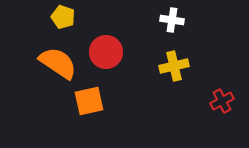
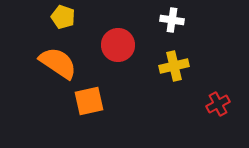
red circle: moved 12 px right, 7 px up
red cross: moved 4 px left, 3 px down
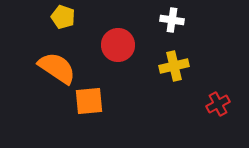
orange semicircle: moved 1 px left, 5 px down
orange square: rotated 8 degrees clockwise
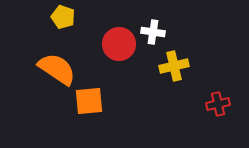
white cross: moved 19 px left, 12 px down
red circle: moved 1 px right, 1 px up
orange semicircle: moved 1 px down
red cross: rotated 15 degrees clockwise
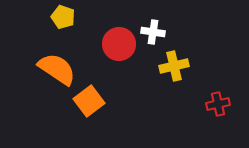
orange square: rotated 32 degrees counterclockwise
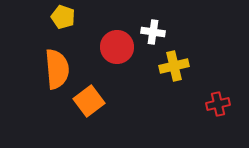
red circle: moved 2 px left, 3 px down
orange semicircle: rotated 51 degrees clockwise
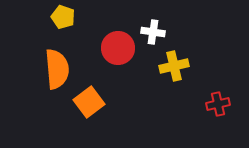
red circle: moved 1 px right, 1 px down
orange square: moved 1 px down
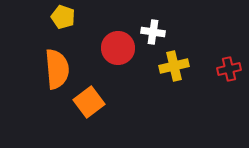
red cross: moved 11 px right, 35 px up
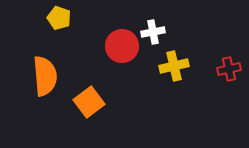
yellow pentagon: moved 4 px left, 1 px down
white cross: rotated 20 degrees counterclockwise
red circle: moved 4 px right, 2 px up
orange semicircle: moved 12 px left, 7 px down
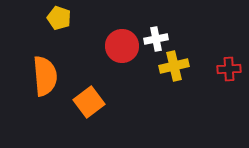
white cross: moved 3 px right, 7 px down
red cross: rotated 10 degrees clockwise
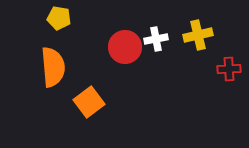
yellow pentagon: rotated 10 degrees counterclockwise
red circle: moved 3 px right, 1 px down
yellow cross: moved 24 px right, 31 px up
orange semicircle: moved 8 px right, 9 px up
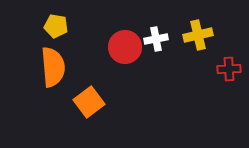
yellow pentagon: moved 3 px left, 8 px down
